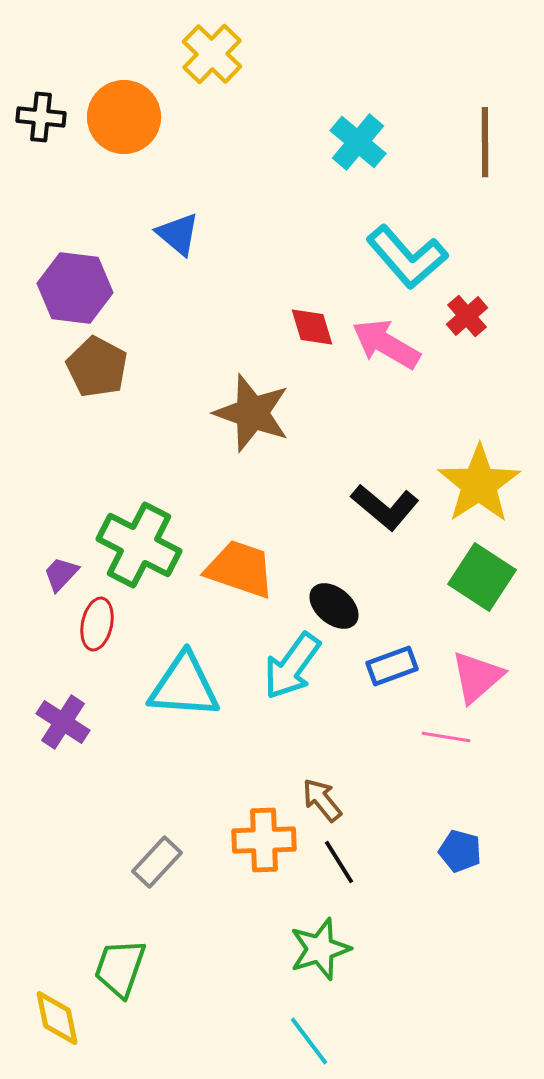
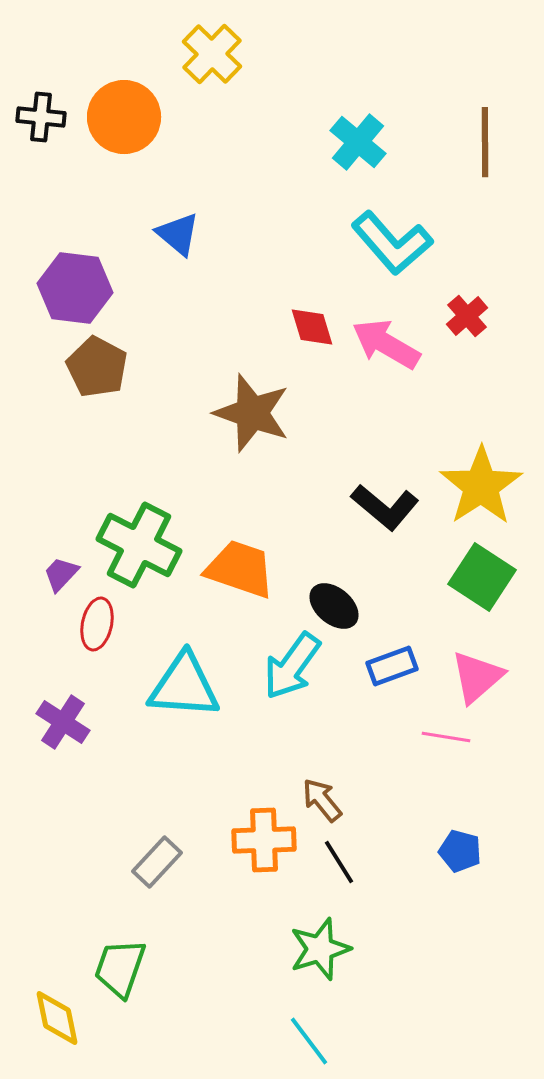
cyan L-shape: moved 15 px left, 14 px up
yellow star: moved 2 px right, 2 px down
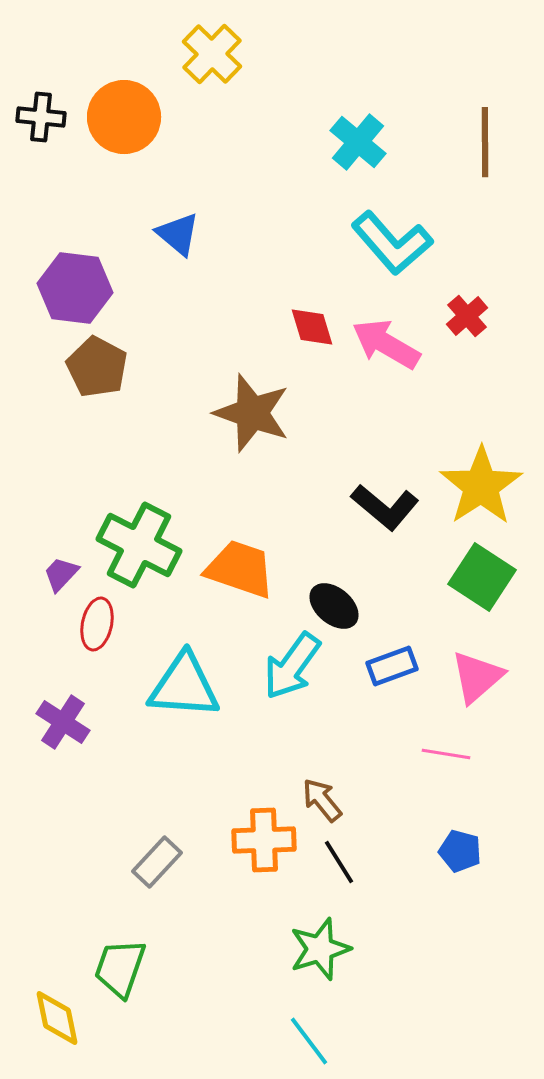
pink line: moved 17 px down
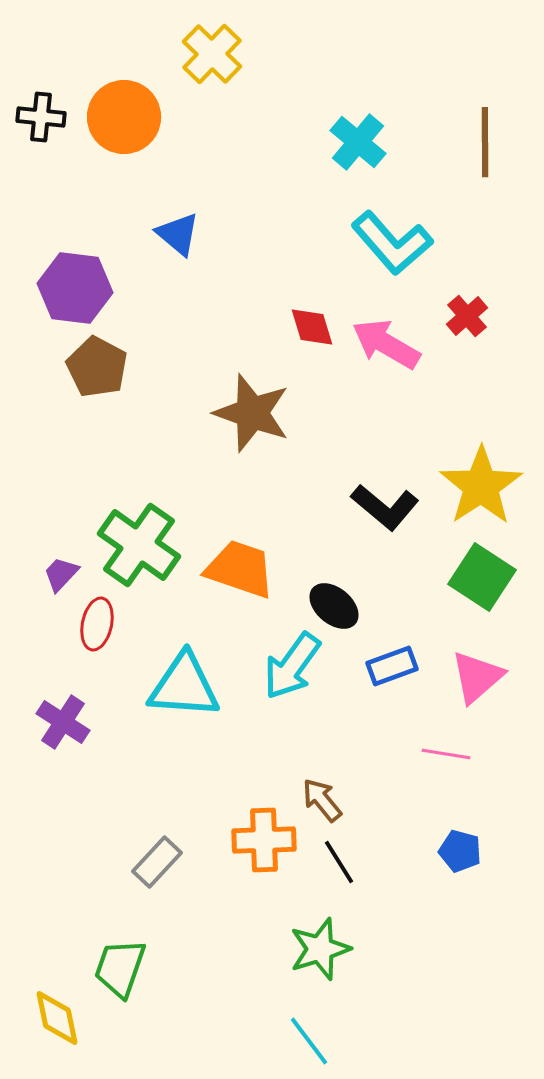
green cross: rotated 8 degrees clockwise
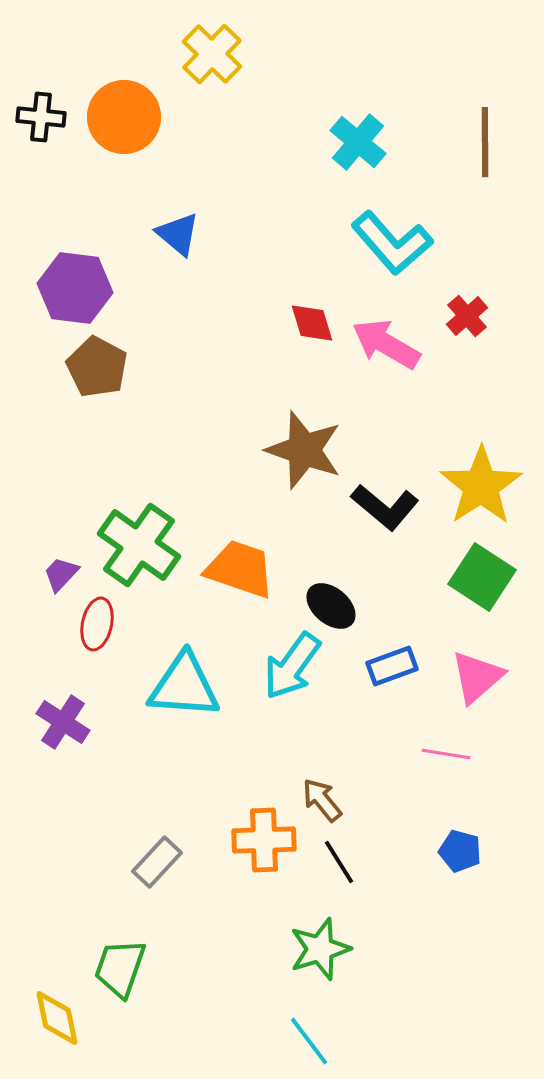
red diamond: moved 4 px up
brown star: moved 52 px right, 37 px down
black ellipse: moved 3 px left
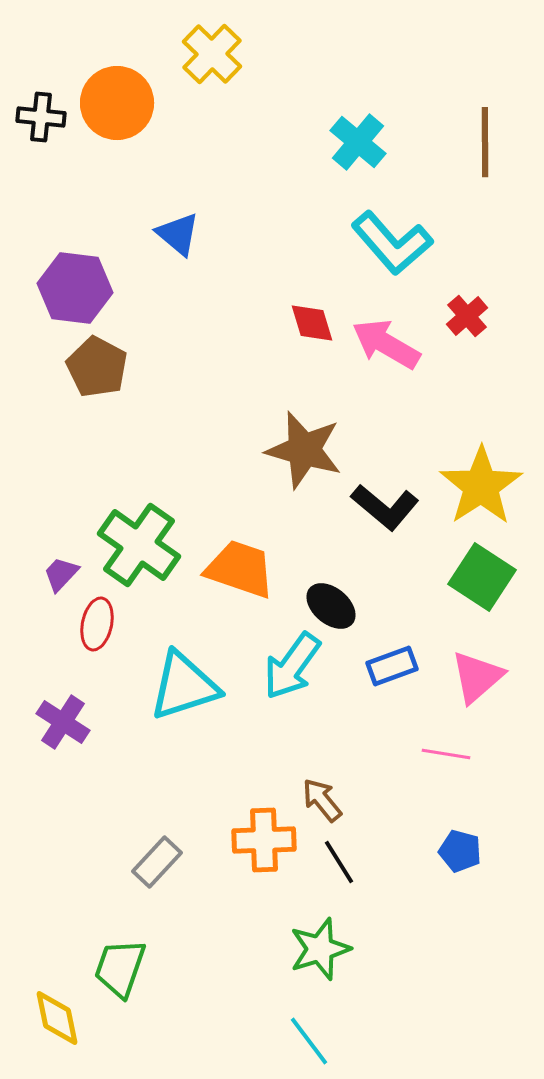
orange circle: moved 7 px left, 14 px up
brown star: rotated 4 degrees counterclockwise
cyan triangle: rotated 22 degrees counterclockwise
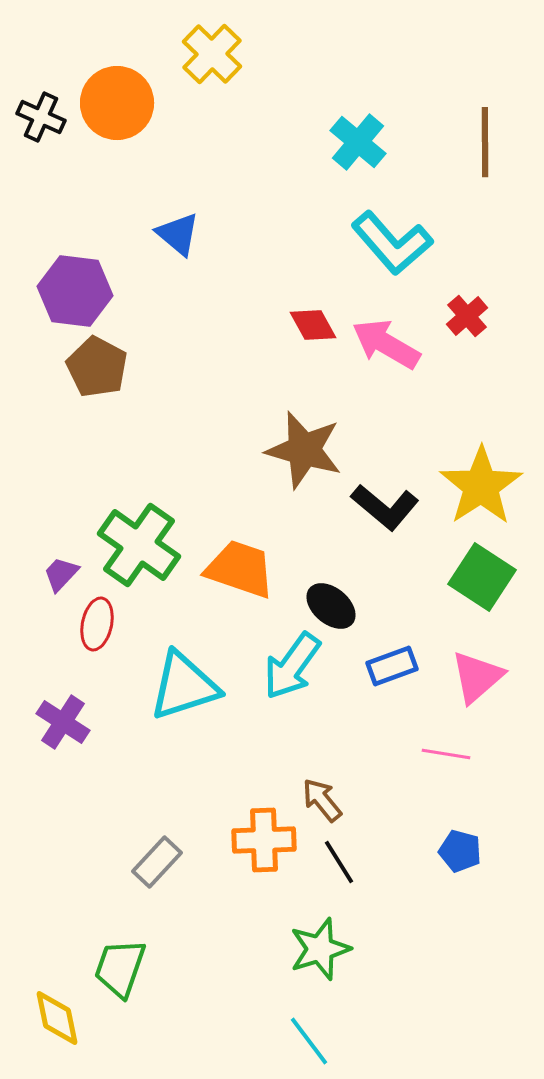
black cross: rotated 18 degrees clockwise
purple hexagon: moved 3 px down
red diamond: moved 1 px right, 2 px down; rotated 12 degrees counterclockwise
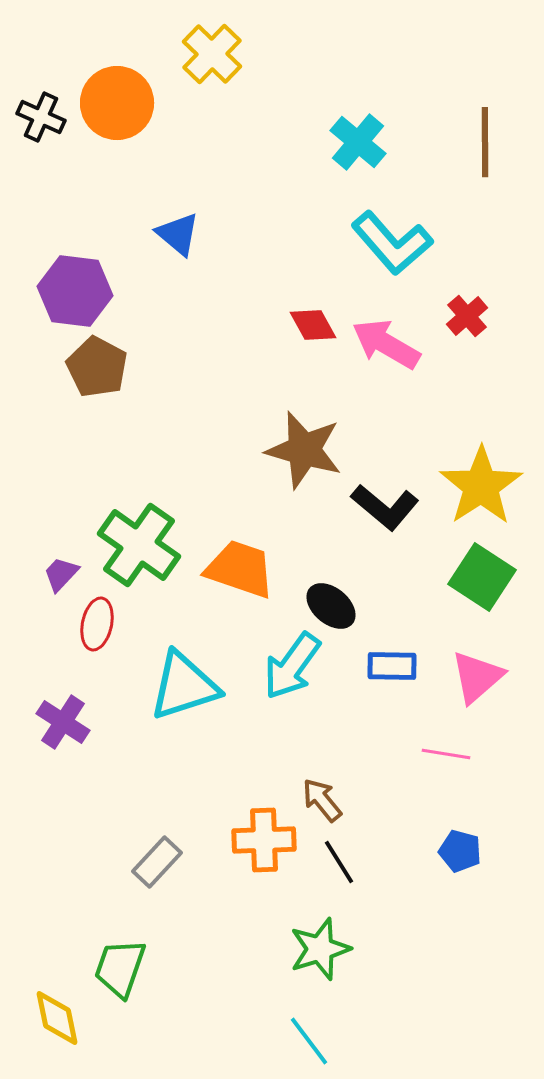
blue rectangle: rotated 21 degrees clockwise
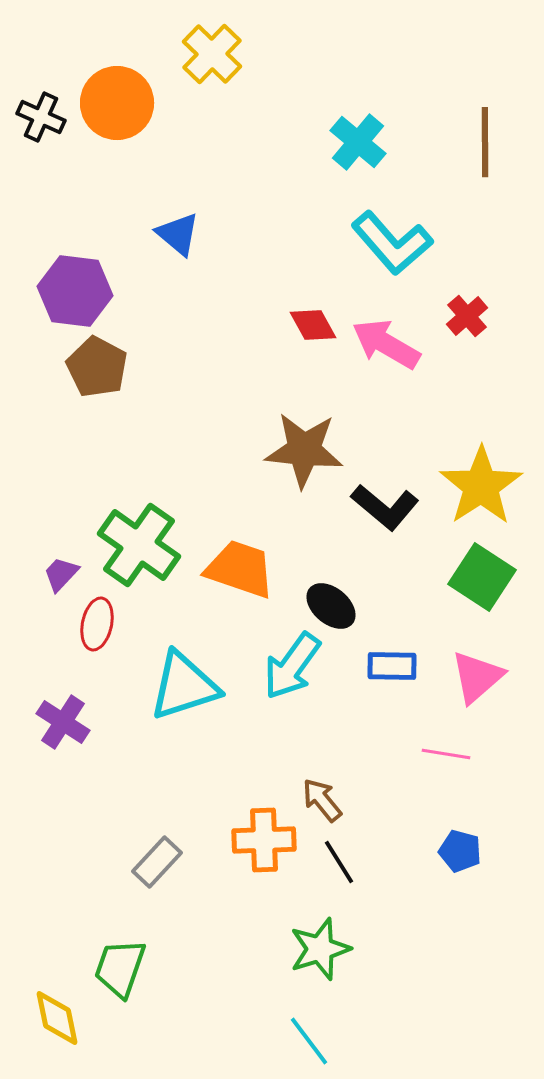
brown star: rotated 10 degrees counterclockwise
